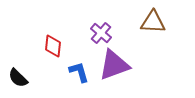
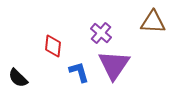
purple triangle: rotated 36 degrees counterclockwise
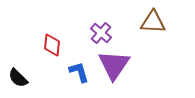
red diamond: moved 1 px left, 1 px up
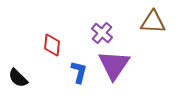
purple cross: moved 1 px right
blue L-shape: rotated 30 degrees clockwise
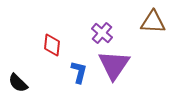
black semicircle: moved 5 px down
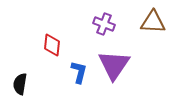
purple cross: moved 2 px right, 9 px up; rotated 20 degrees counterclockwise
black semicircle: moved 2 px right, 1 px down; rotated 55 degrees clockwise
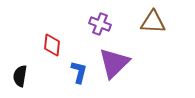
purple cross: moved 4 px left
purple triangle: moved 2 px up; rotated 12 degrees clockwise
black semicircle: moved 8 px up
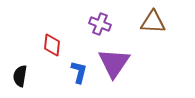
purple triangle: rotated 12 degrees counterclockwise
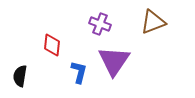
brown triangle: rotated 24 degrees counterclockwise
purple triangle: moved 2 px up
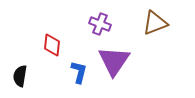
brown triangle: moved 2 px right, 1 px down
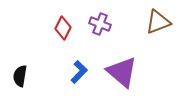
brown triangle: moved 3 px right, 1 px up
red diamond: moved 11 px right, 17 px up; rotated 20 degrees clockwise
purple triangle: moved 8 px right, 11 px down; rotated 24 degrees counterclockwise
blue L-shape: rotated 30 degrees clockwise
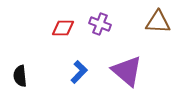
brown triangle: rotated 24 degrees clockwise
red diamond: rotated 65 degrees clockwise
purple triangle: moved 5 px right, 1 px up
black semicircle: rotated 15 degrees counterclockwise
